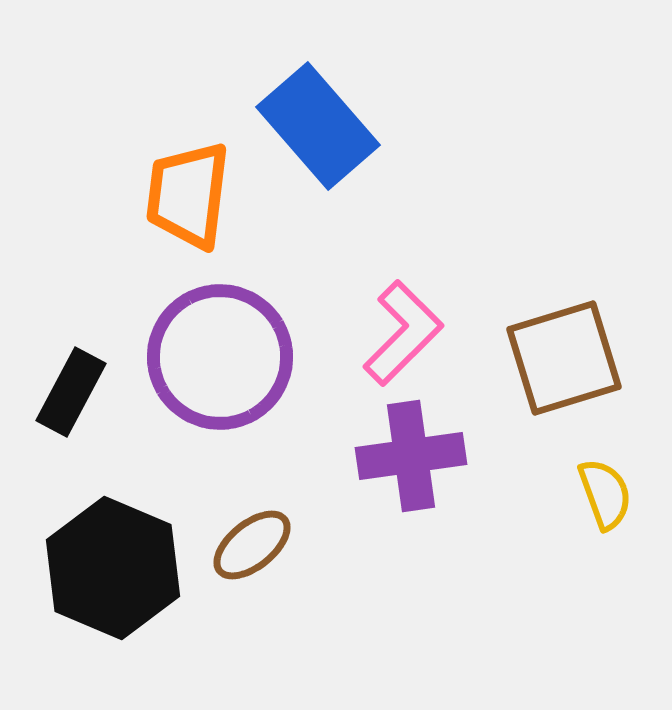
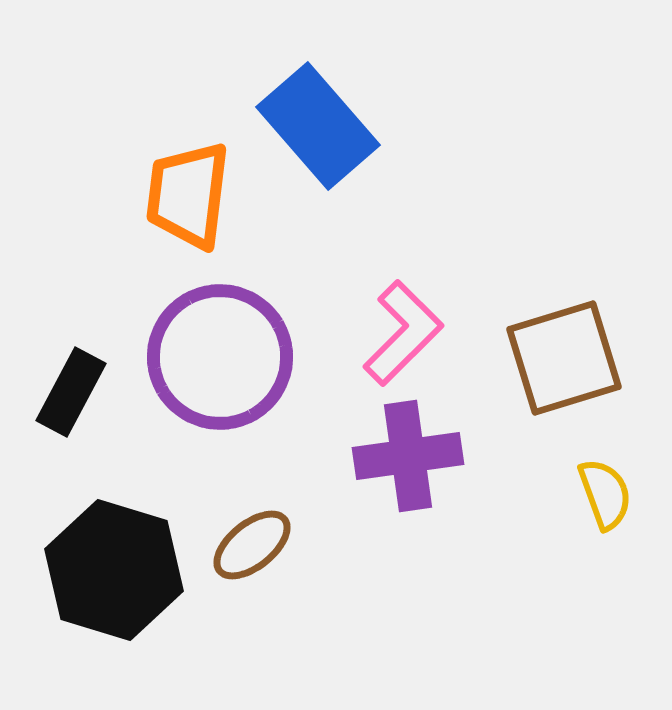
purple cross: moved 3 px left
black hexagon: moved 1 px right, 2 px down; rotated 6 degrees counterclockwise
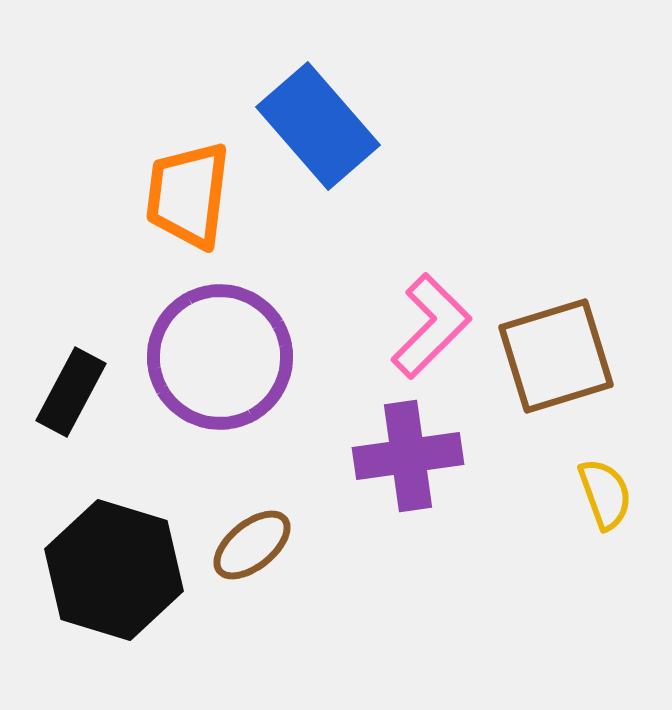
pink L-shape: moved 28 px right, 7 px up
brown square: moved 8 px left, 2 px up
